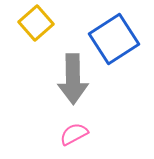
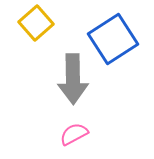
blue square: moved 1 px left
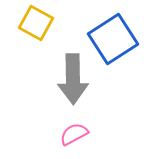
yellow square: rotated 20 degrees counterclockwise
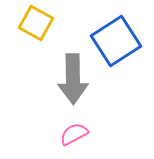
blue square: moved 3 px right, 2 px down
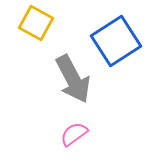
gray arrow: rotated 27 degrees counterclockwise
pink semicircle: rotated 8 degrees counterclockwise
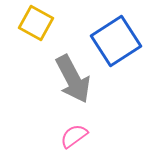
pink semicircle: moved 2 px down
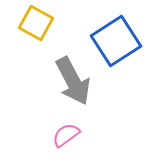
gray arrow: moved 2 px down
pink semicircle: moved 8 px left, 1 px up
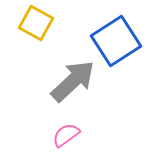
gray arrow: rotated 105 degrees counterclockwise
